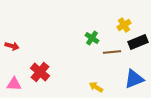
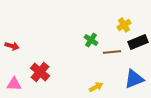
green cross: moved 1 px left, 2 px down
yellow arrow: rotated 120 degrees clockwise
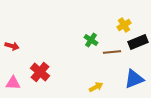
pink triangle: moved 1 px left, 1 px up
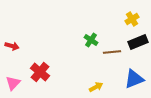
yellow cross: moved 8 px right, 6 px up
pink triangle: rotated 49 degrees counterclockwise
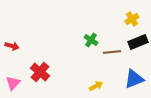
yellow arrow: moved 1 px up
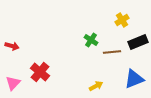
yellow cross: moved 10 px left, 1 px down
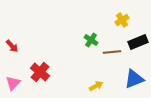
red arrow: rotated 32 degrees clockwise
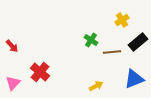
black rectangle: rotated 18 degrees counterclockwise
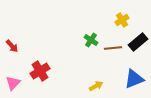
brown line: moved 1 px right, 4 px up
red cross: moved 1 px up; rotated 18 degrees clockwise
